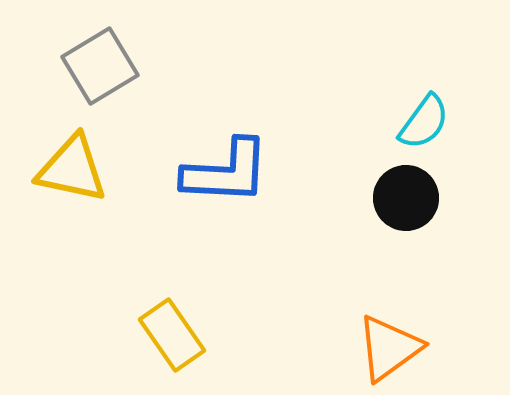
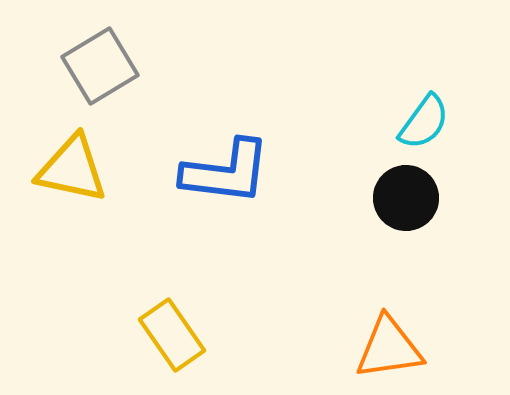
blue L-shape: rotated 4 degrees clockwise
orange triangle: rotated 28 degrees clockwise
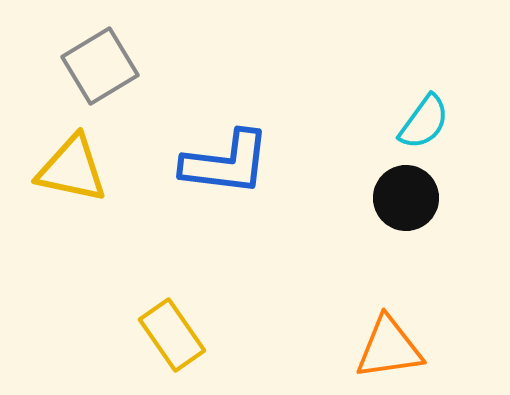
blue L-shape: moved 9 px up
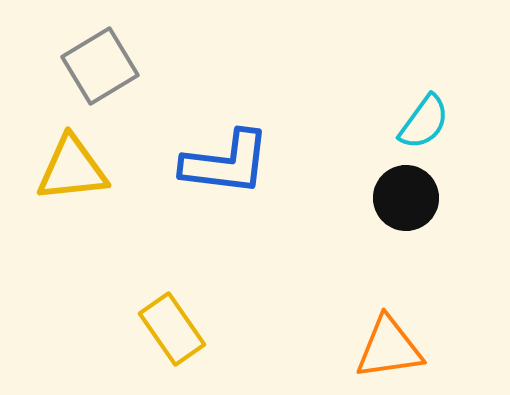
yellow triangle: rotated 18 degrees counterclockwise
yellow rectangle: moved 6 px up
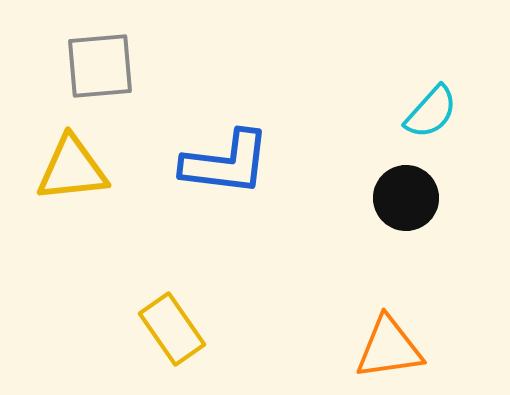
gray square: rotated 26 degrees clockwise
cyan semicircle: moved 7 px right, 10 px up; rotated 6 degrees clockwise
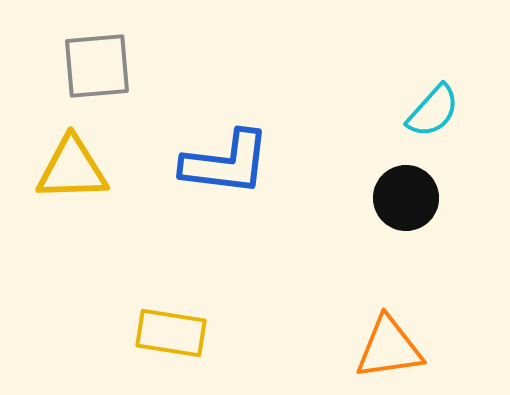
gray square: moved 3 px left
cyan semicircle: moved 2 px right, 1 px up
yellow triangle: rotated 4 degrees clockwise
yellow rectangle: moved 1 px left, 4 px down; rotated 46 degrees counterclockwise
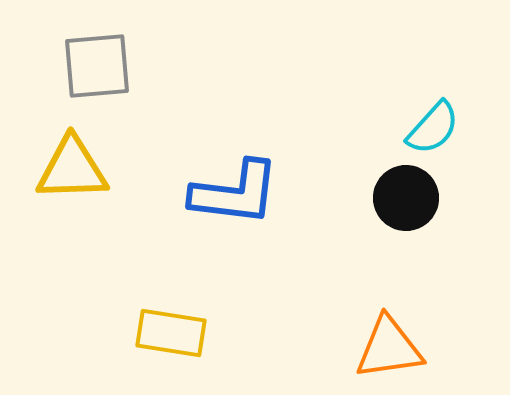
cyan semicircle: moved 17 px down
blue L-shape: moved 9 px right, 30 px down
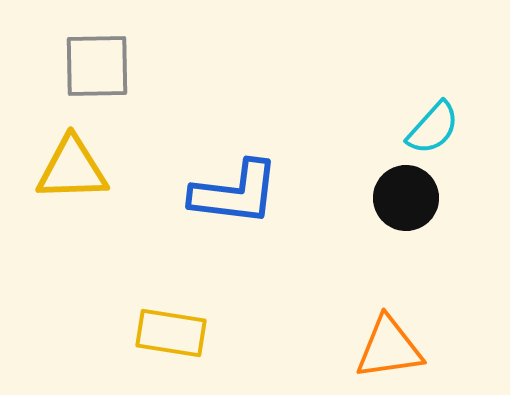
gray square: rotated 4 degrees clockwise
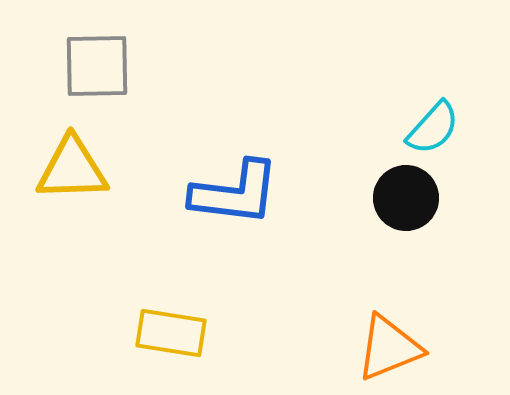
orange triangle: rotated 14 degrees counterclockwise
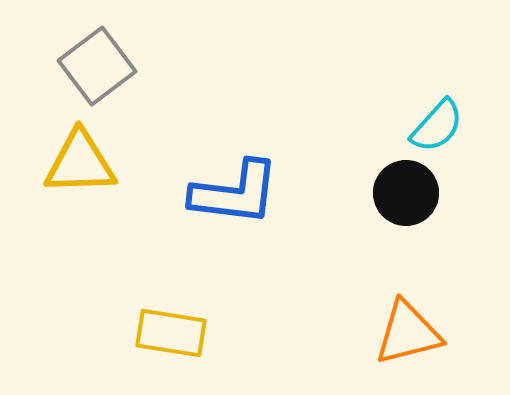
gray square: rotated 36 degrees counterclockwise
cyan semicircle: moved 4 px right, 2 px up
yellow triangle: moved 8 px right, 6 px up
black circle: moved 5 px up
orange triangle: moved 19 px right, 15 px up; rotated 8 degrees clockwise
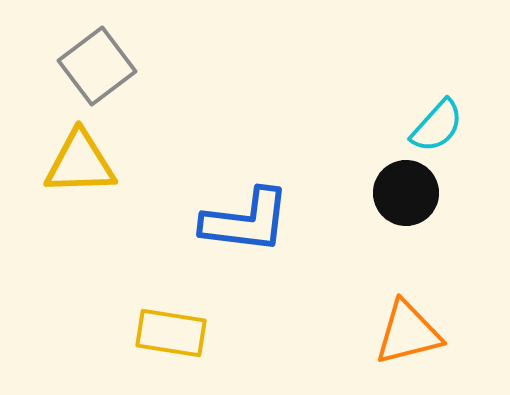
blue L-shape: moved 11 px right, 28 px down
